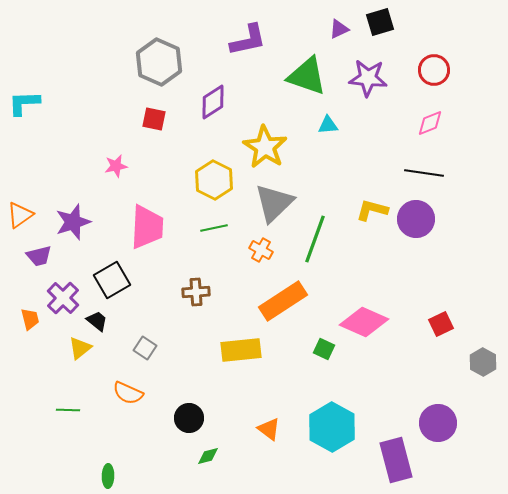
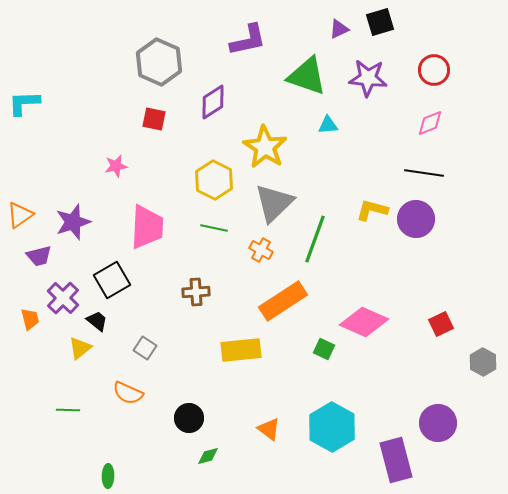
green line at (214, 228): rotated 24 degrees clockwise
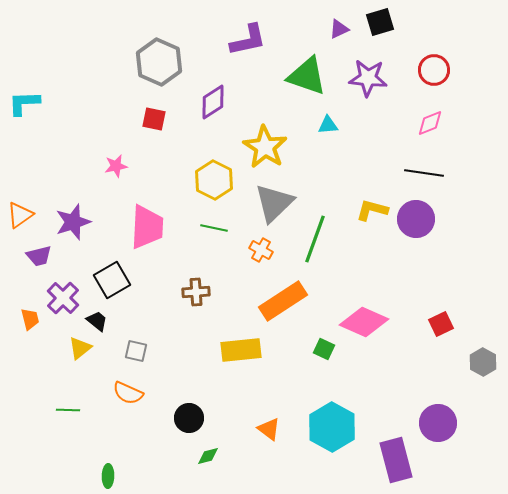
gray square at (145, 348): moved 9 px left, 3 px down; rotated 20 degrees counterclockwise
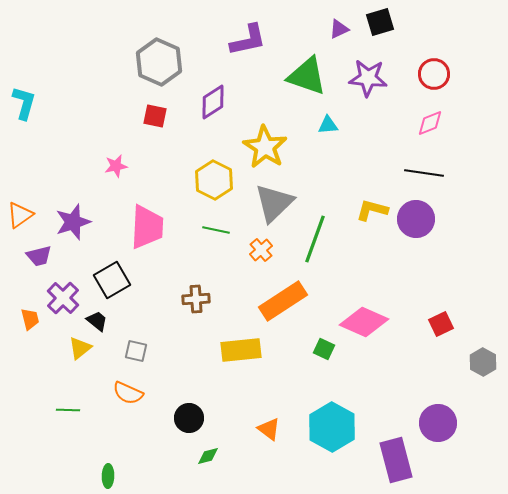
red circle at (434, 70): moved 4 px down
cyan L-shape at (24, 103): rotated 108 degrees clockwise
red square at (154, 119): moved 1 px right, 3 px up
green line at (214, 228): moved 2 px right, 2 px down
orange cross at (261, 250): rotated 20 degrees clockwise
brown cross at (196, 292): moved 7 px down
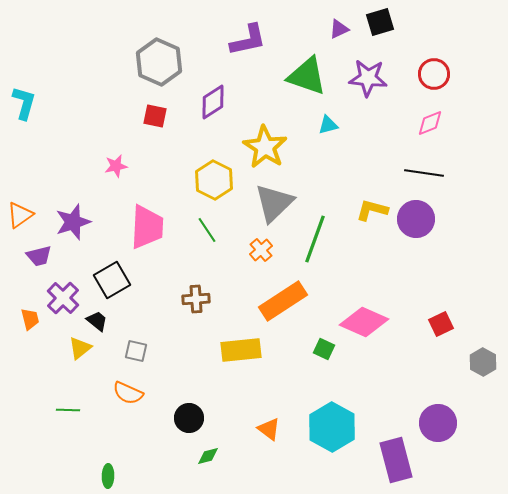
cyan triangle at (328, 125): rotated 10 degrees counterclockwise
green line at (216, 230): moved 9 px left; rotated 44 degrees clockwise
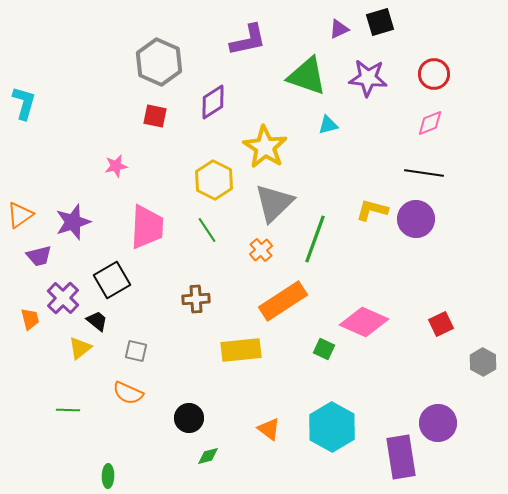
purple rectangle at (396, 460): moved 5 px right, 3 px up; rotated 6 degrees clockwise
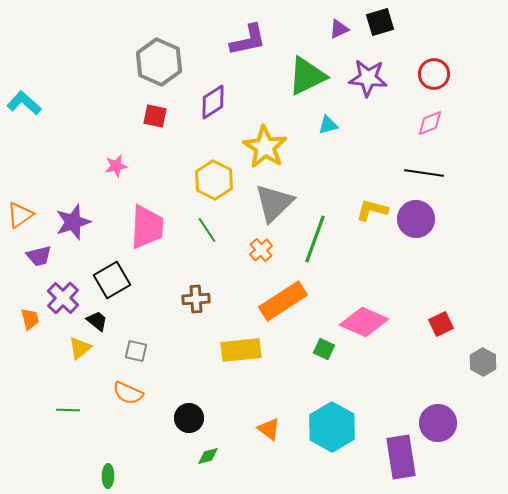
green triangle at (307, 76): rotated 45 degrees counterclockwise
cyan L-shape at (24, 103): rotated 64 degrees counterclockwise
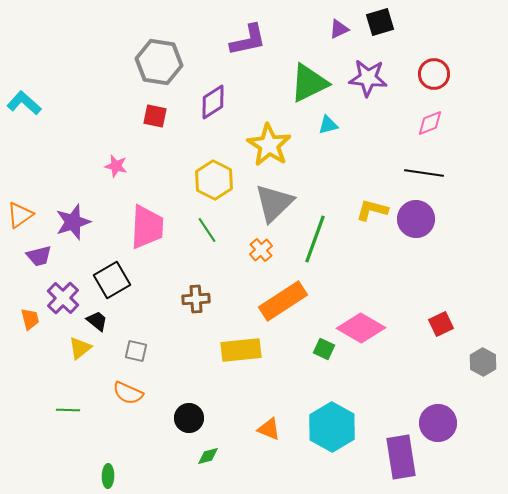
gray hexagon at (159, 62): rotated 15 degrees counterclockwise
green triangle at (307, 76): moved 2 px right, 7 px down
yellow star at (265, 147): moved 4 px right, 2 px up
pink star at (116, 166): rotated 25 degrees clockwise
pink diamond at (364, 322): moved 3 px left, 6 px down; rotated 6 degrees clockwise
orange triangle at (269, 429): rotated 15 degrees counterclockwise
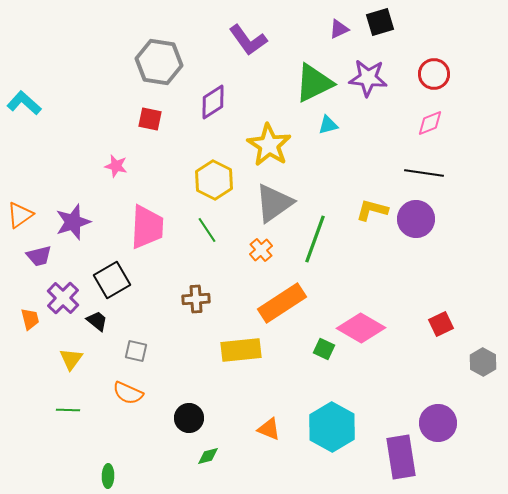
purple L-shape at (248, 40): rotated 66 degrees clockwise
green triangle at (309, 83): moved 5 px right
red square at (155, 116): moved 5 px left, 3 px down
gray triangle at (274, 203): rotated 9 degrees clockwise
orange rectangle at (283, 301): moved 1 px left, 2 px down
yellow triangle at (80, 348): moved 9 px left, 11 px down; rotated 15 degrees counterclockwise
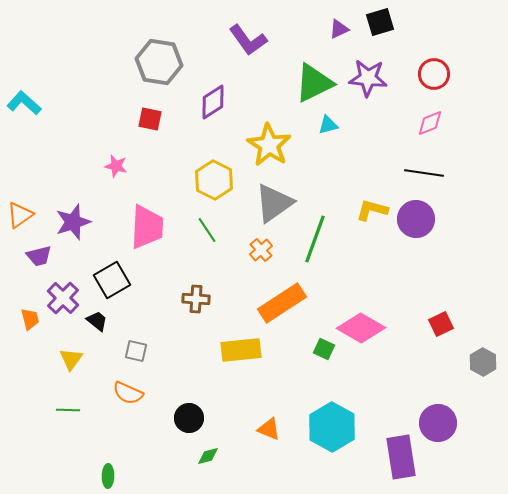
brown cross at (196, 299): rotated 8 degrees clockwise
